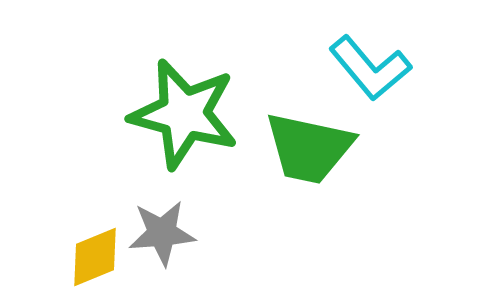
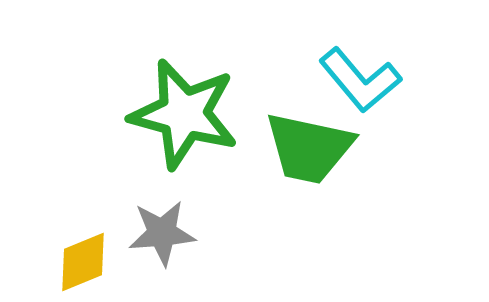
cyan L-shape: moved 10 px left, 12 px down
yellow diamond: moved 12 px left, 5 px down
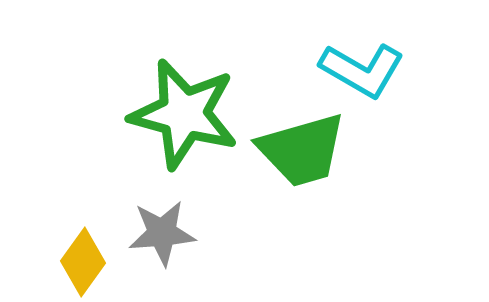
cyan L-shape: moved 2 px right, 10 px up; rotated 20 degrees counterclockwise
green trapezoid: moved 7 px left, 2 px down; rotated 28 degrees counterclockwise
yellow diamond: rotated 32 degrees counterclockwise
